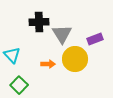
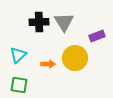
gray triangle: moved 2 px right, 12 px up
purple rectangle: moved 2 px right, 3 px up
cyan triangle: moved 6 px right; rotated 30 degrees clockwise
yellow circle: moved 1 px up
green square: rotated 36 degrees counterclockwise
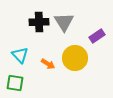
purple rectangle: rotated 14 degrees counterclockwise
cyan triangle: moved 2 px right; rotated 30 degrees counterclockwise
orange arrow: rotated 32 degrees clockwise
green square: moved 4 px left, 2 px up
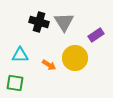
black cross: rotated 18 degrees clockwise
purple rectangle: moved 1 px left, 1 px up
cyan triangle: rotated 48 degrees counterclockwise
orange arrow: moved 1 px right, 1 px down
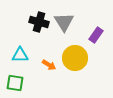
purple rectangle: rotated 21 degrees counterclockwise
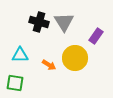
purple rectangle: moved 1 px down
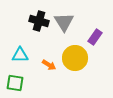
black cross: moved 1 px up
purple rectangle: moved 1 px left, 1 px down
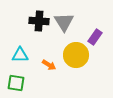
black cross: rotated 12 degrees counterclockwise
yellow circle: moved 1 px right, 3 px up
green square: moved 1 px right
